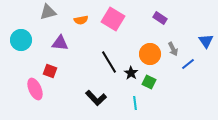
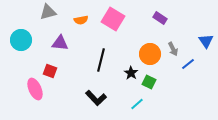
black line: moved 8 px left, 2 px up; rotated 45 degrees clockwise
cyan line: moved 2 px right, 1 px down; rotated 56 degrees clockwise
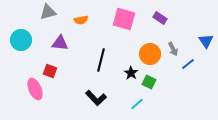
pink square: moved 11 px right; rotated 15 degrees counterclockwise
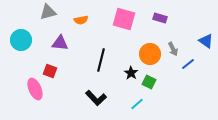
purple rectangle: rotated 16 degrees counterclockwise
blue triangle: rotated 21 degrees counterclockwise
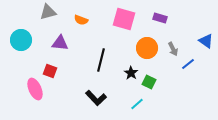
orange semicircle: rotated 32 degrees clockwise
orange circle: moved 3 px left, 6 px up
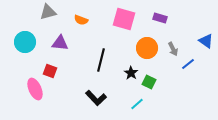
cyan circle: moved 4 px right, 2 px down
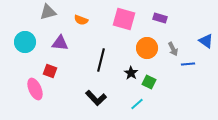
blue line: rotated 32 degrees clockwise
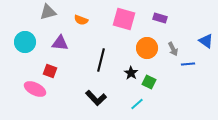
pink ellipse: rotated 40 degrees counterclockwise
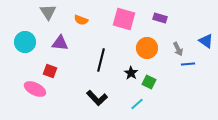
gray triangle: rotated 48 degrees counterclockwise
gray arrow: moved 5 px right
black L-shape: moved 1 px right
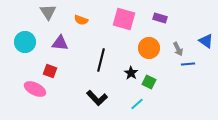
orange circle: moved 2 px right
